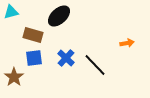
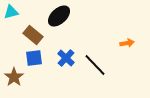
brown rectangle: rotated 24 degrees clockwise
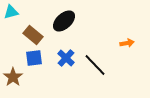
black ellipse: moved 5 px right, 5 px down
brown star: moved 1 px left
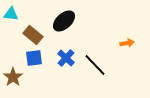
cyan triangle: moved 2 px down; rotated 21 degrees clockwise
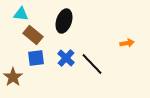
cyan triangle: moved 10 px right
black ellipse: rotated 30 degrees counterclockwise
blue square: moved 2 px right
black line: moved 3 px left, 1 px up
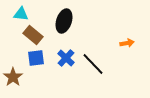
black line: moved 1 px right
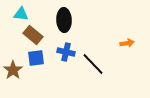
black ellipse: moved 1 px up; rotated 20 degrees counterclockwise
blue cross: moved 6 px up; rotated 30 degrees counterclockwise
brown star: moved 7 px up
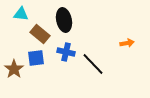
black ellipse: rotated 10 degrees counterclockwise
brown rectangle: moved 7 px right, 1 px up
brown star: moved 1 px right, 1 px up
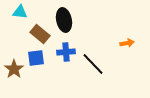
cyan triangle: moved 1 px left, 2 px up
blue cross: rotated 18 degrees counterclockwise
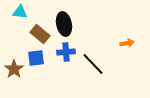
black ellipse: moved 4 px down
